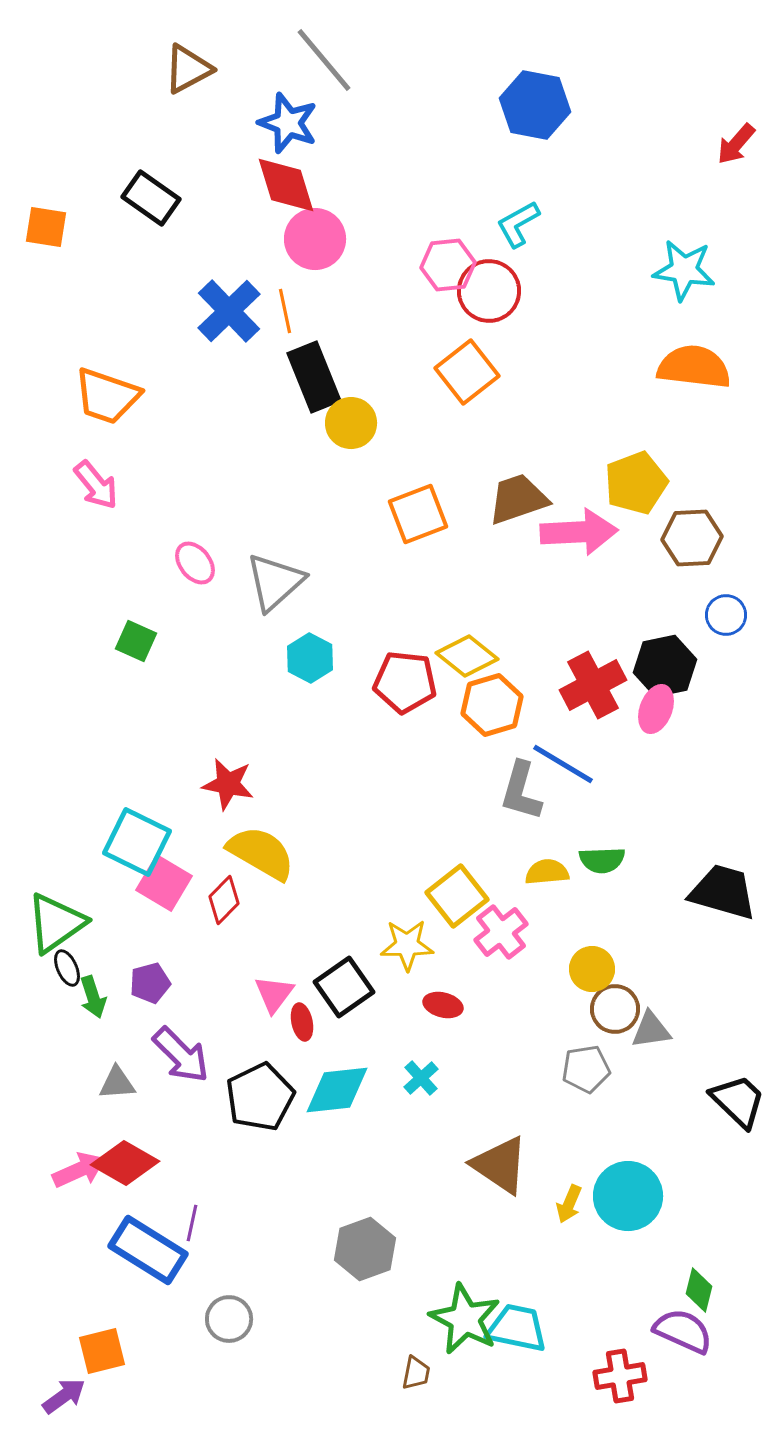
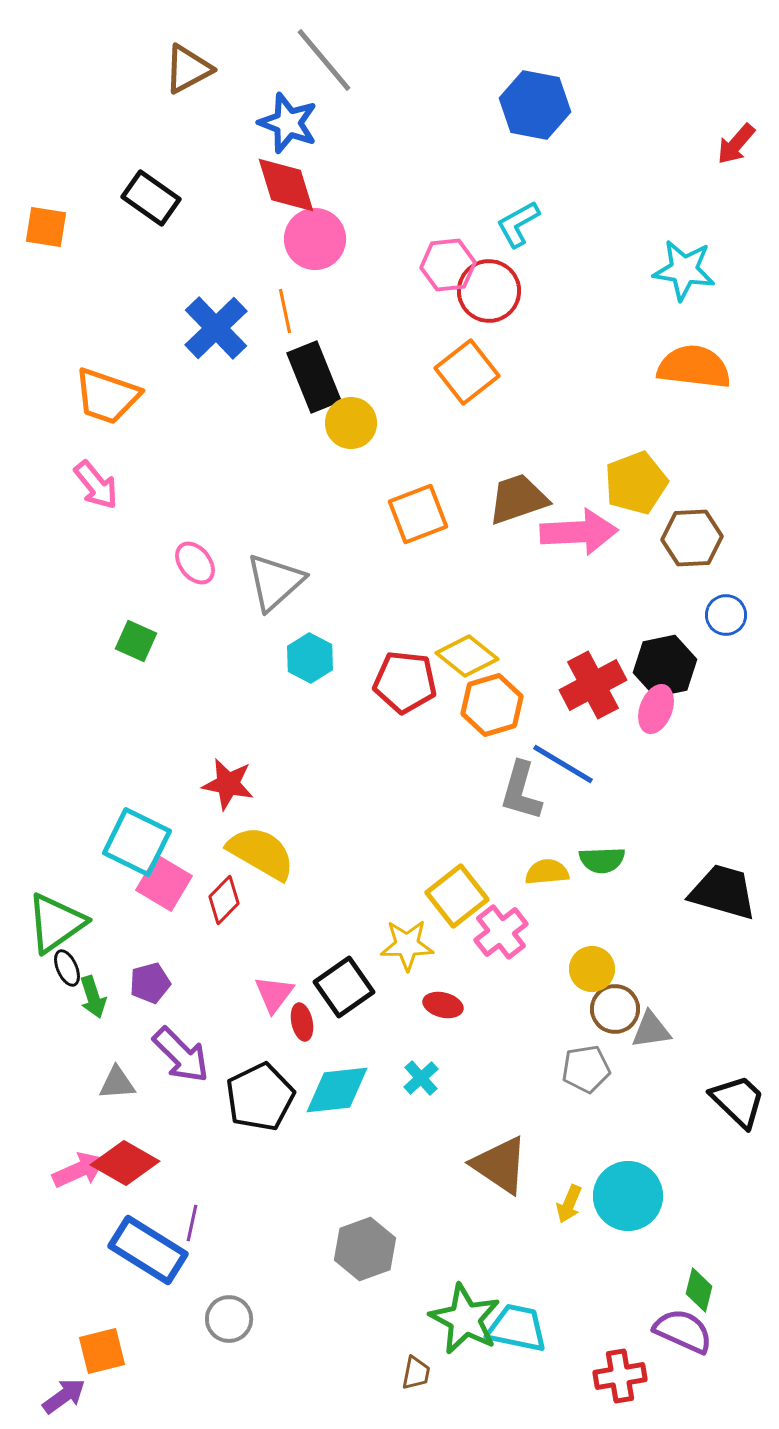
blue cross at (229, 311): moved 13 px left, 17 px down
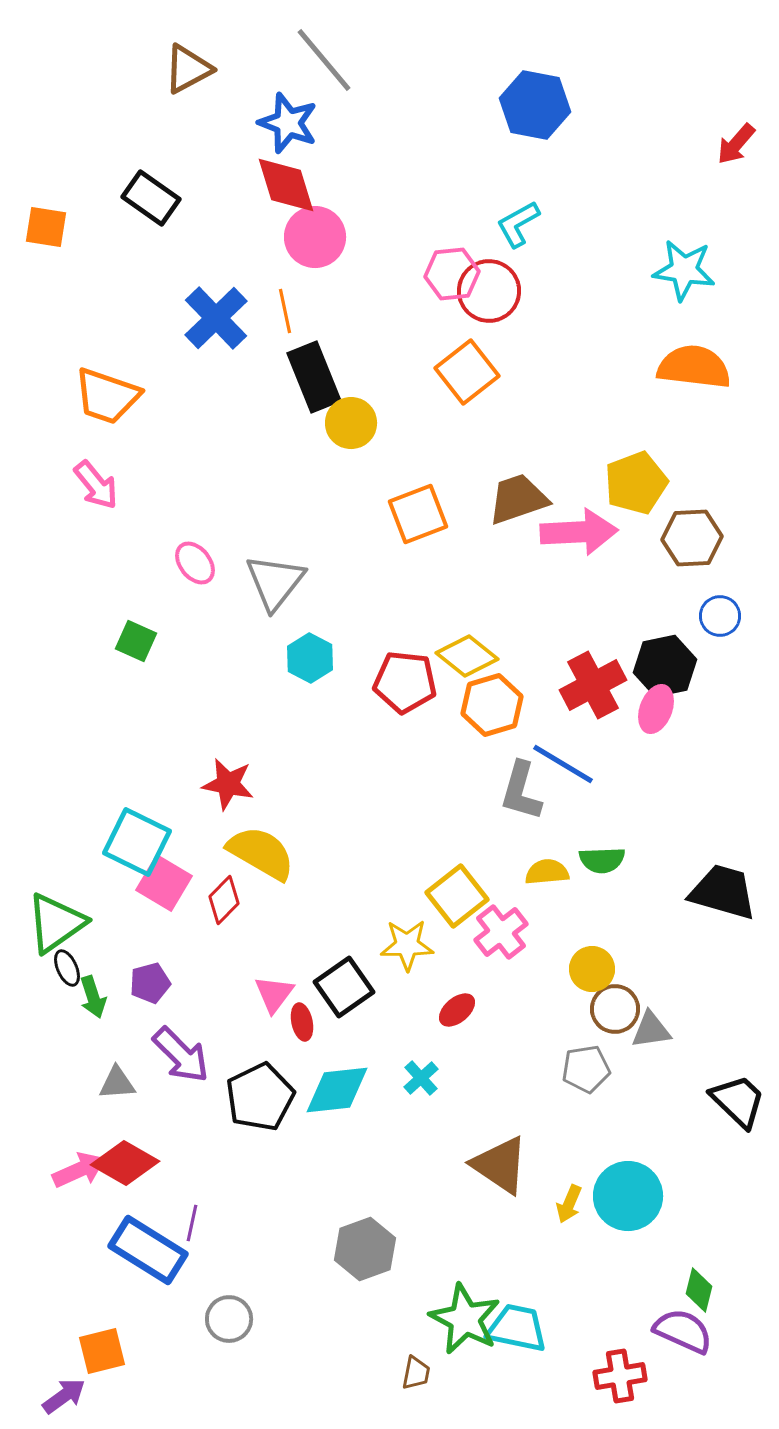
pink circle at (315, 239): moved 2 px up
pink hexagon at (448, 265): moved 4 px right, 9 px down
blue cross at (216, 328): moved 10 px up
gray triangle at (275, 582): rotated 10 degrees counterclockwise
blue circle at (726, 615): moved 6 px left, 1 px down
red ellipse at (443, 1005): moved 14 px right, 5 px down; rotated 54 degrees counterclockwise
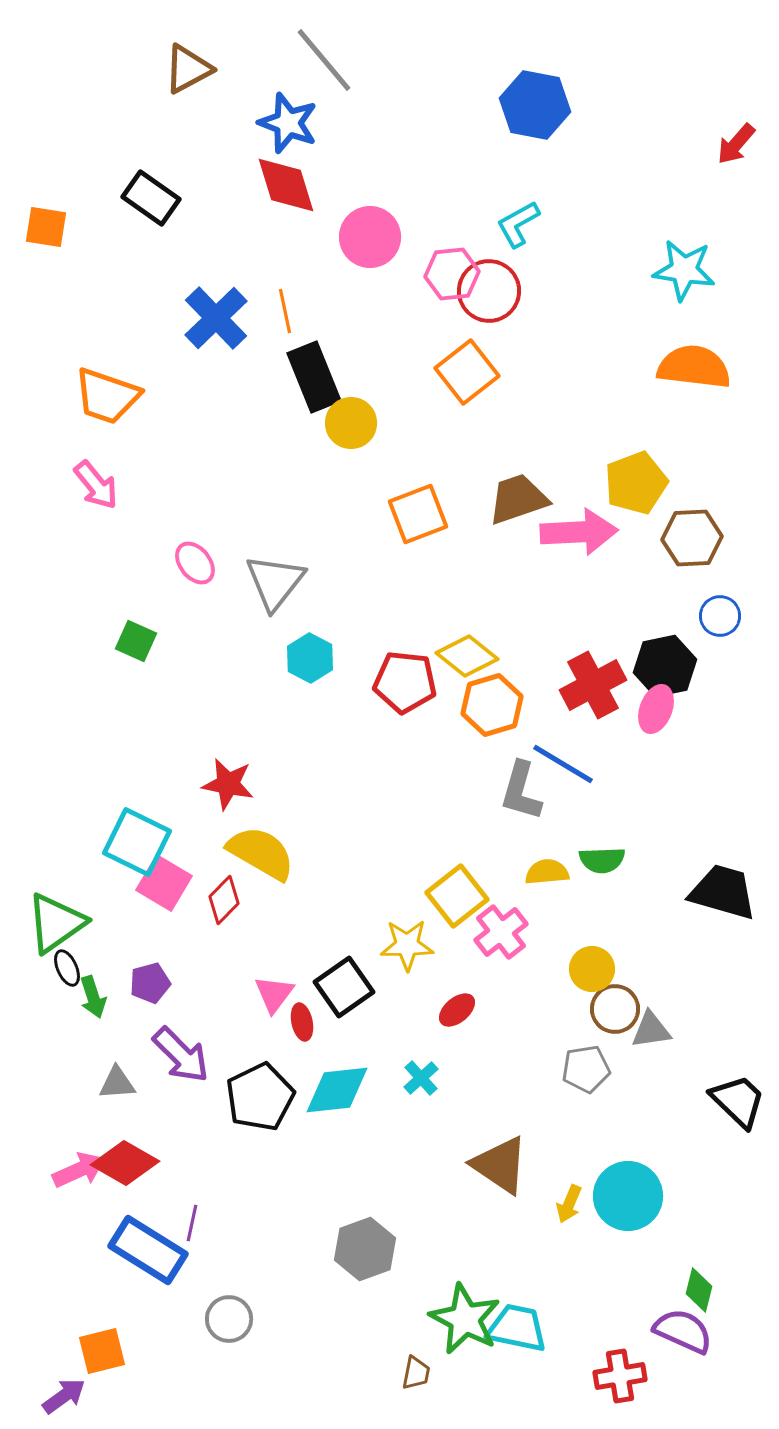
pink circle at (315, 237): moved 55 px right
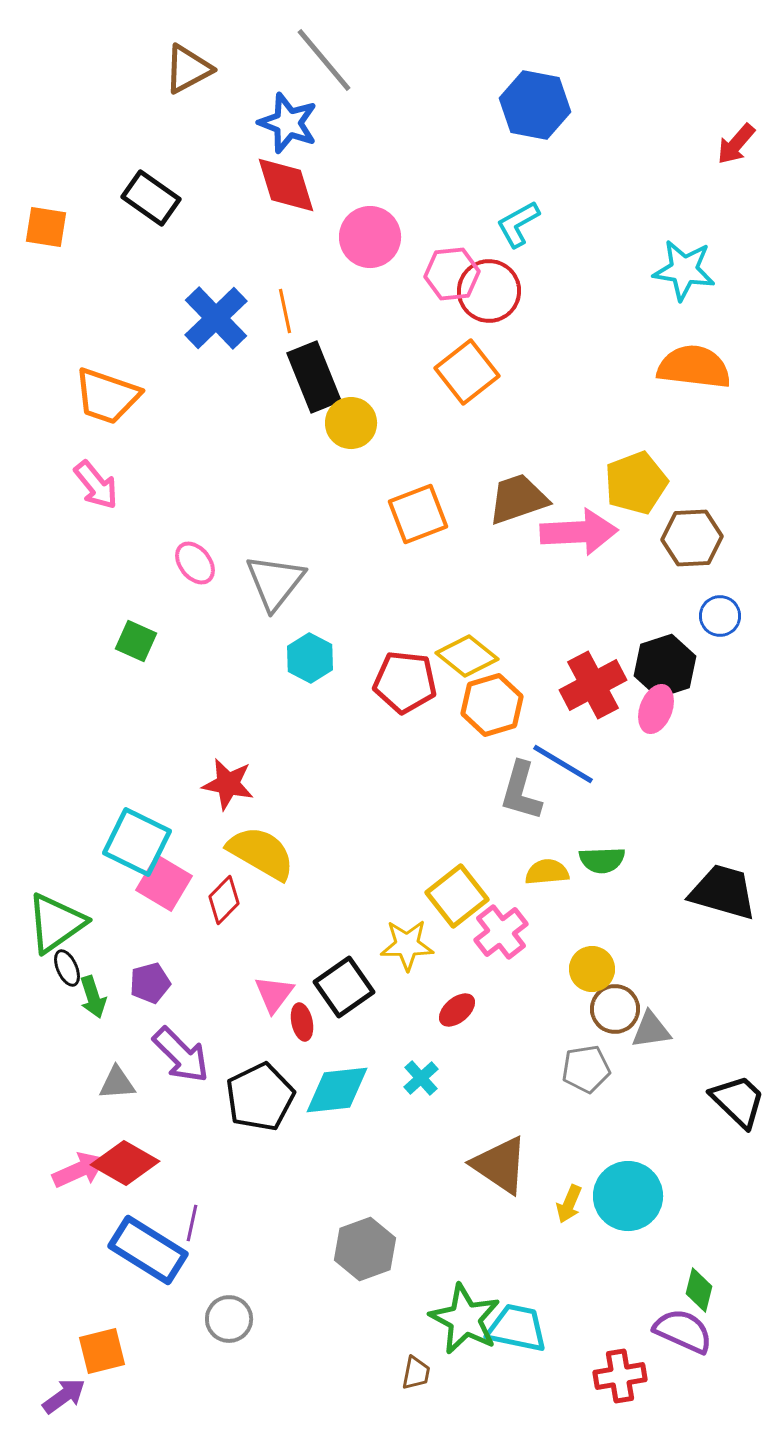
black hexagon at (665, 666): rotated 6 degrees counterclockwise
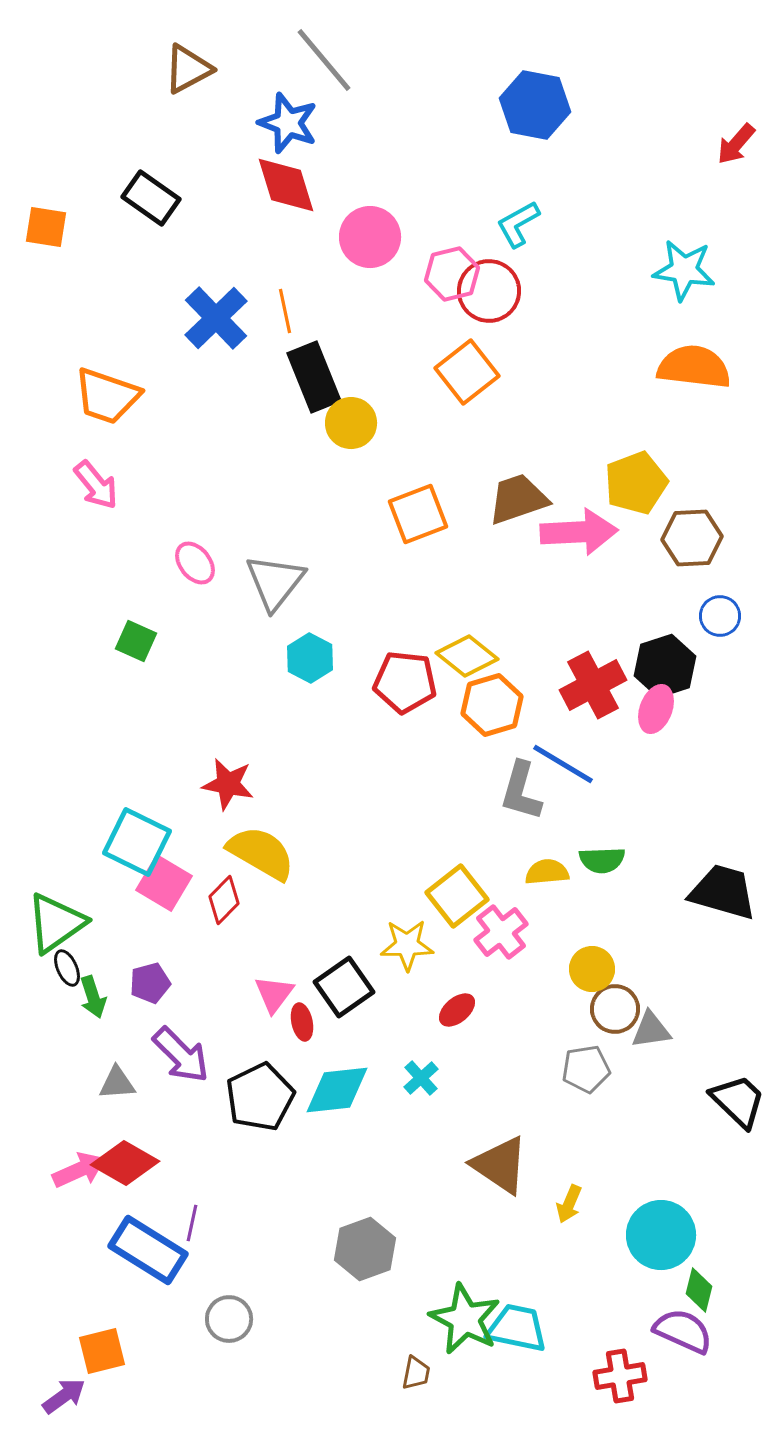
pink hexagon at (452, 274): rotated 8 degrees counterclockwise
cyan circle at (628, 1196): moved 33 px right, 39 px down
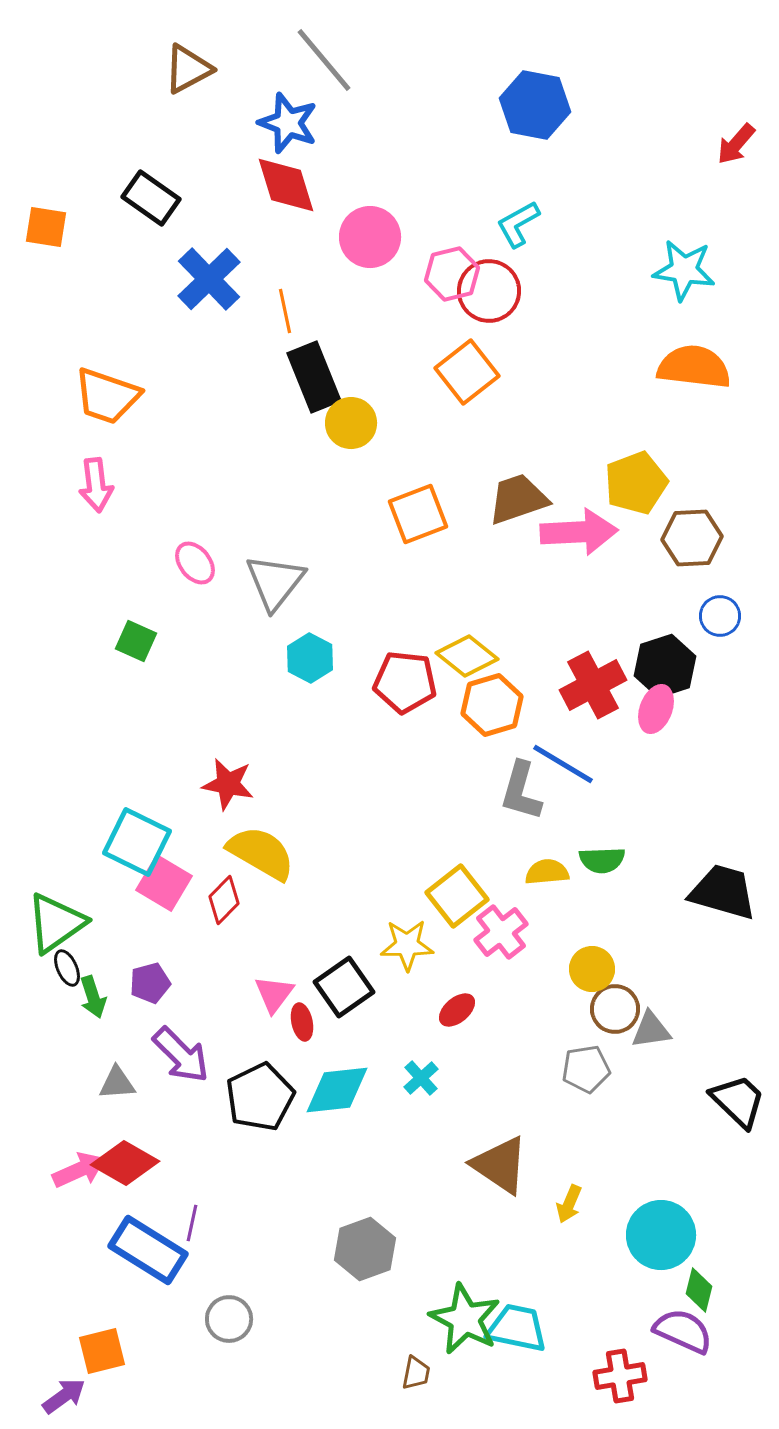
blue cross at (216, 318): moved 7 px left, 39 px up
pink arrow at (96, 485): rotated 32 degrees clockwise
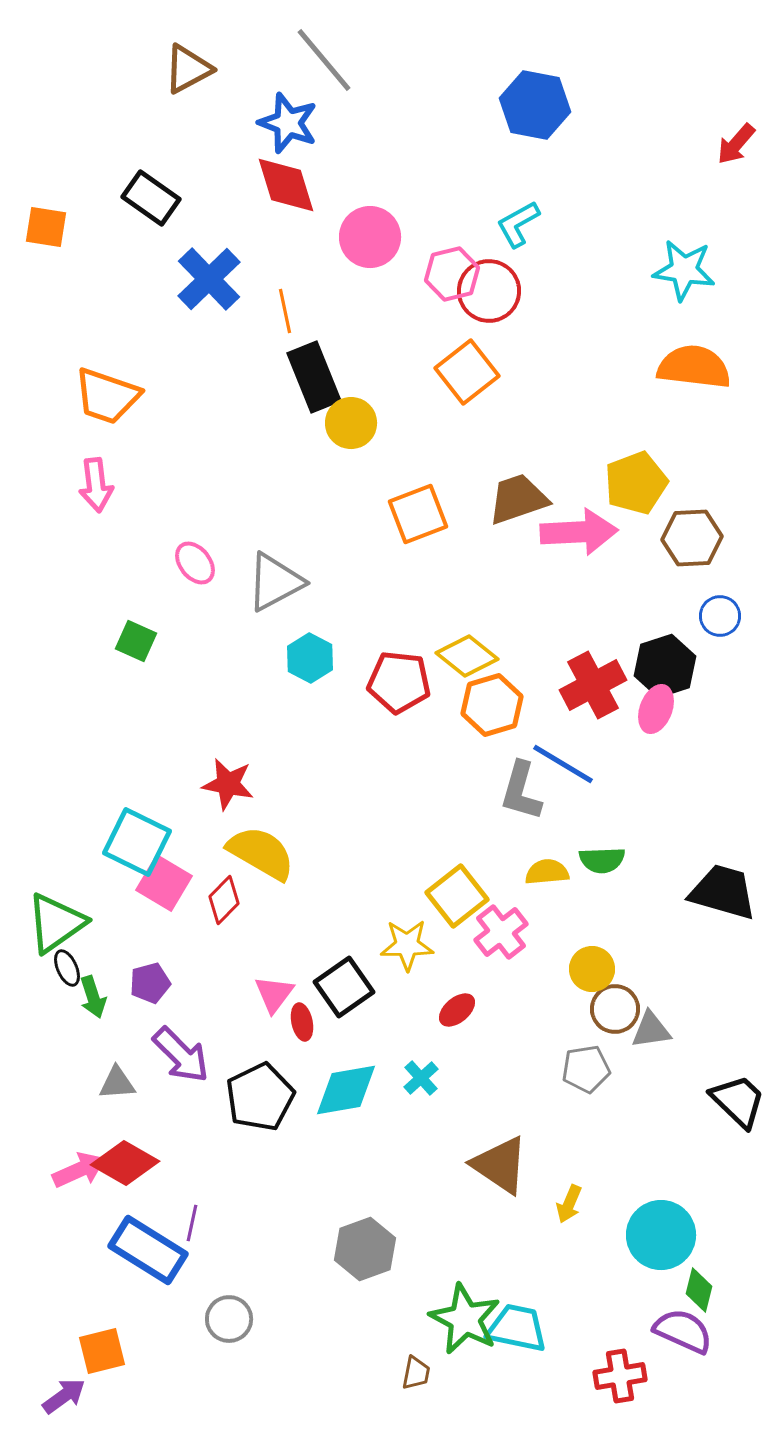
gray triangle at (275, 582): rotated 24 degrees clockwise
red pentagon at (405, 682): moved 6 px left
cyan diamond at (337, 1090): moved 9 px right; rotated 4 degrees counterclockwise
